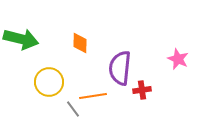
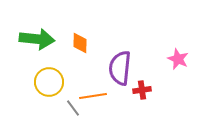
green arrow: moved 16 px right; rotated 8 degrees counterclockwise
gray line: moved 1 px up
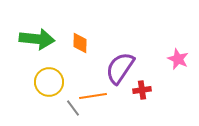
purple semicircle: rotated 28 degrees clockwise
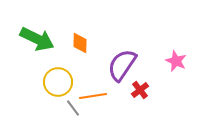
green arrow: rotated 20 degrees clockwise
pink star: moved 2 px left, 2 px down
purple semicircle: moved 2 px right, 3 px up
yellow circle: moved 9 px right
red cross: moved 2 px left; rotated 30 degrees counterclockwise
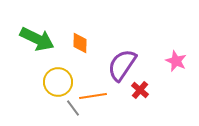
red cross: rotated 12 degrees counterclockwise
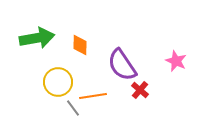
green arrow: moved 1 px up; rotated 36 degrees counterclockwise
orange diamond: moved 2 px down
purple semicircle: rotated 68 degrees counterclockwise
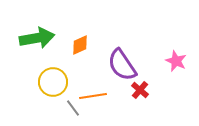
orange diamond: rotated 65 degrees clockwise
yellow circle: moved 5 px left
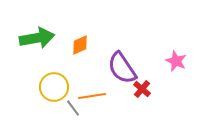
purple semicircle: moved 3 px down
yellow circle: moved 1 px right, 5 px down
red cross: moved 2 px right, 1 px up
orange line: moved 1 px left
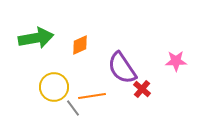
green arrow: moved 1 px left
pink star: rotated 25 degrees counterclockwise
